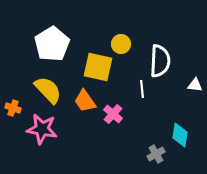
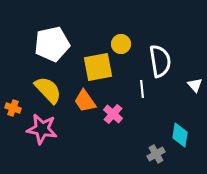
white pentagon: rotated 20 degrees clockwise
white semicircle: rotated 12 degrees counterclockwise
yellow square: rotated 24 degrees counterclockwise
white triangle: rotated 42 degrees clockwise
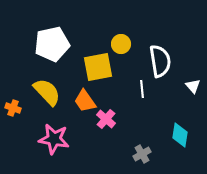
white triangle: moved 2 px left, 1 px down
yellow semicircle: moved 1 px left, 2 px down
pink cross: moved 7 px left, 5 px down
pink star: moved 12 px right, 10 px down
gray cross: moved 14 px left
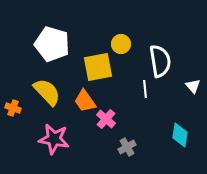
white pentagon: rotated 28 degrees clockwise
white line: moved 3 px right
gray cross: moved 15 px left, 7 px up
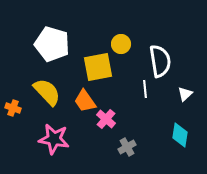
white triangle: moved 8 px left, 8 px down; rotated 28 degrees clockwise
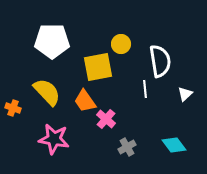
white pentagon: moved 3 px up; rotated 16 degrees counterclockwise
cyan diamond: moved 6 px left, 10 px down; rotated 45 degrees counterclockwise
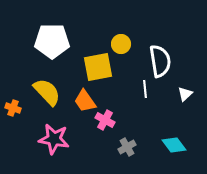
pink cross: moved 1 px left, 1 px down; rotated 12 degrees counterclockwise
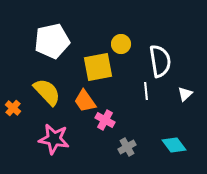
white pentagon: rotated 12 degrees counterclockwise
white line: moved 1 px right, 2 px down
orange cross: rotated 21 degrees clockwise
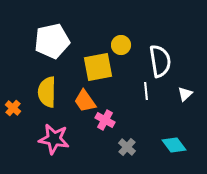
yellow circle: moved 1 px down
yellow semicircle: rotated 136 degrees counterclockwise
gray cross: rotated 18 degrees counterclockwise
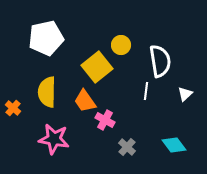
white pentagon: moved 6 px left, 3 px up
yellow square: moved 1 px left; rotated 28 degrees counterclockwise
white line: rotated 12 degrees clockwise
